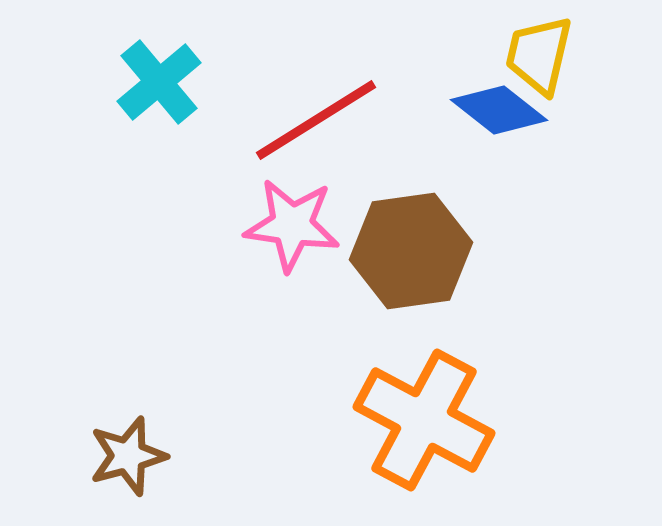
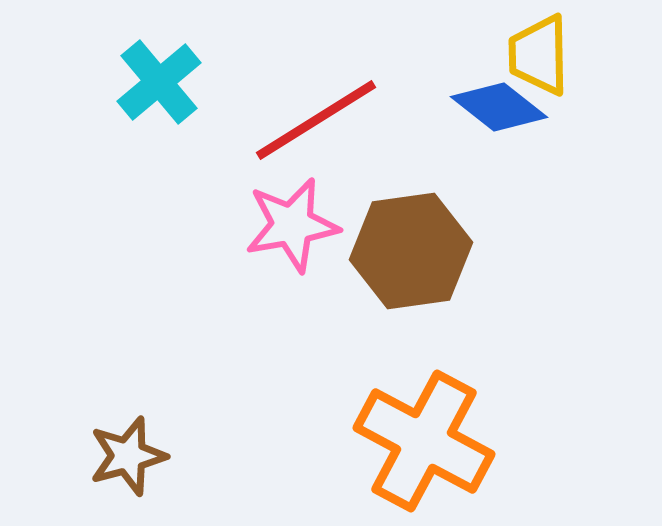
yellow trapezoid: rotated 14 degrees counterclockwise
blue diamond: moved 3 px up
pink star: rotated 18 degrees counterclockwise
orange cross: moved 21 px down
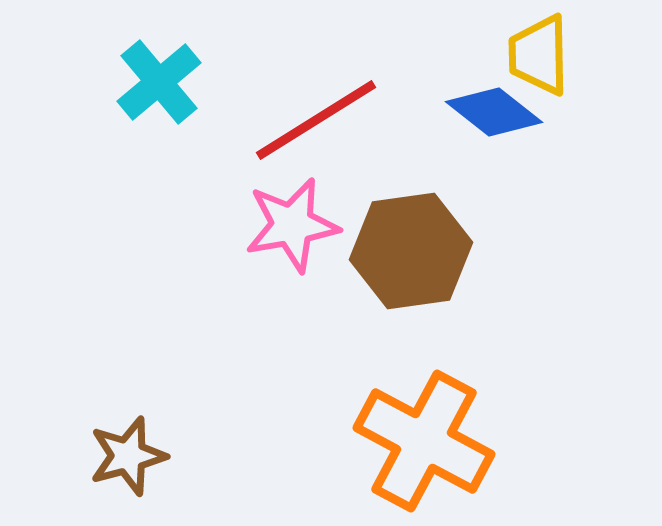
blue diamond: moved 5 px left, 5 px down
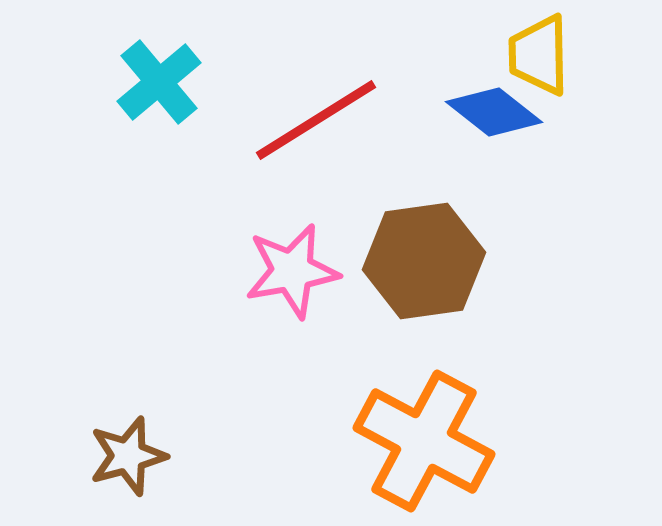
pink star: moved 46 px down
brown hexagon: moved 13 px right, 10 px down
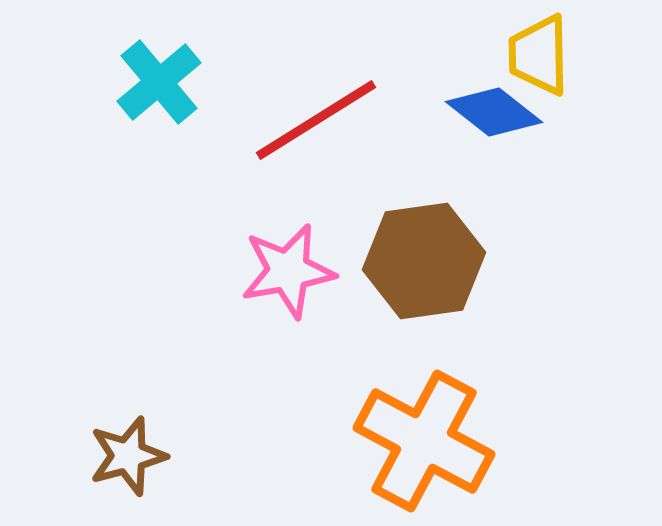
pink star: moved 4 px left
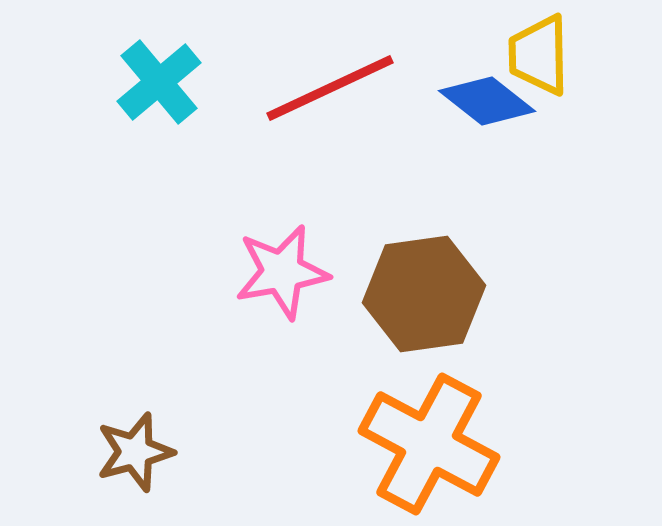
blue diamond: moved 7 px left, 11 px up
red line: moved 14 px right, 32 px up; rotated 7 degrees clockwise
brown hexagon: moved 33 px down
pink star: moved 6 px left, 1 px down
orange cross: moved 5 px right, 3 px down
brown star: moved 7 px right, 4 px up
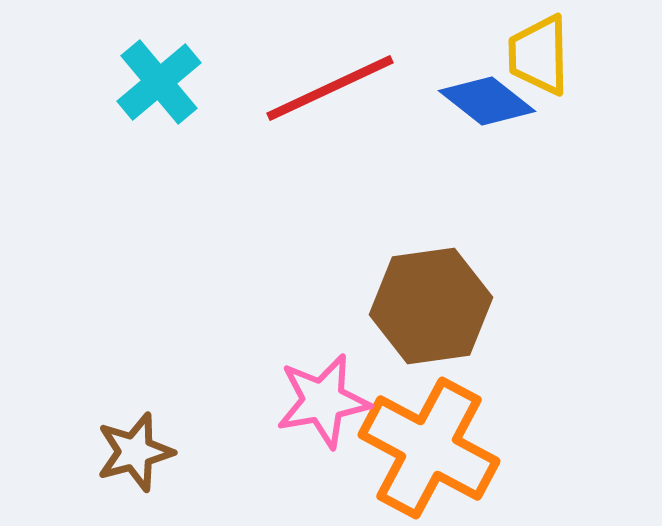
pink star: moved 41 px right, 129 px down
brown hexagon: moved 7 px right, 12 px down
orange cross: moved 4 px down
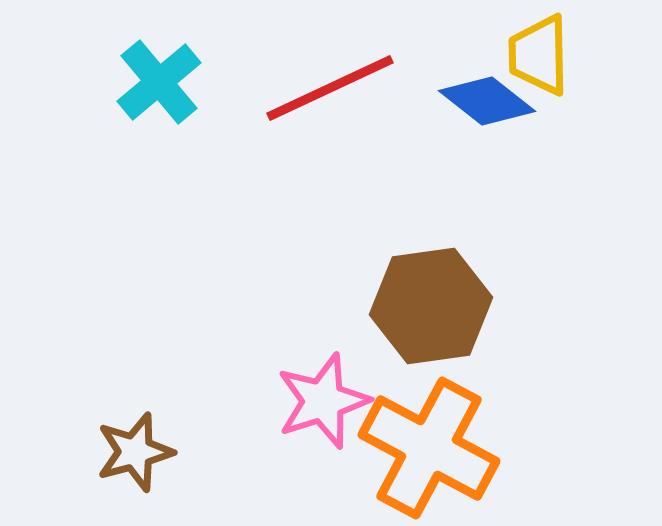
pink star: rotated 8 degrees counterclockwise
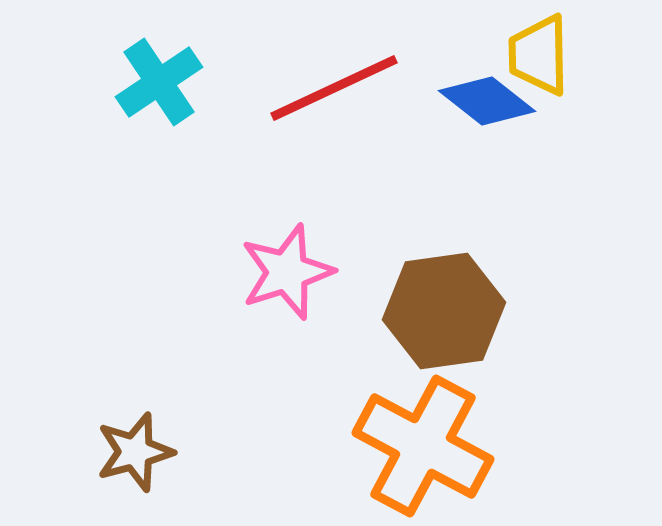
cyan cross: rotated 6 degrees clockwise
red line: moved 4 px right
brown hexagon: moved 13 px right, 5 px down
pink star: moved 36 px left, 129 px up
orange cross: moved 6 px left, 2 px up
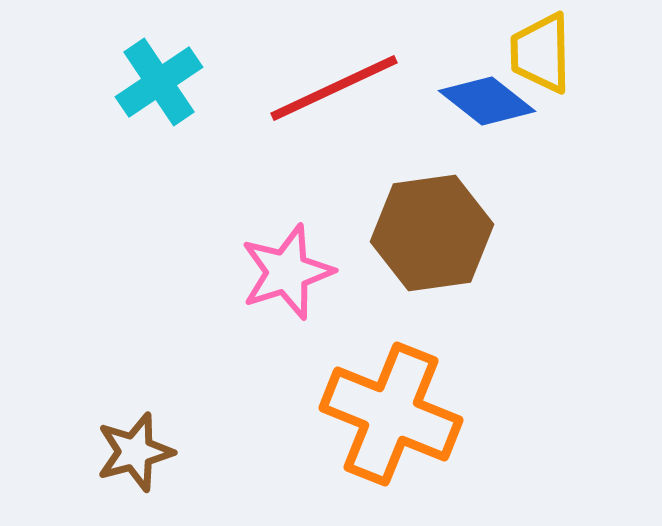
yellow trapezoid: moved 2 px right, 2 px up
brown hexagon: moved 12 px left, 78 px up
orange cross: moved 32 px left, 32 px up; rotated 6 degrees counterclockwise
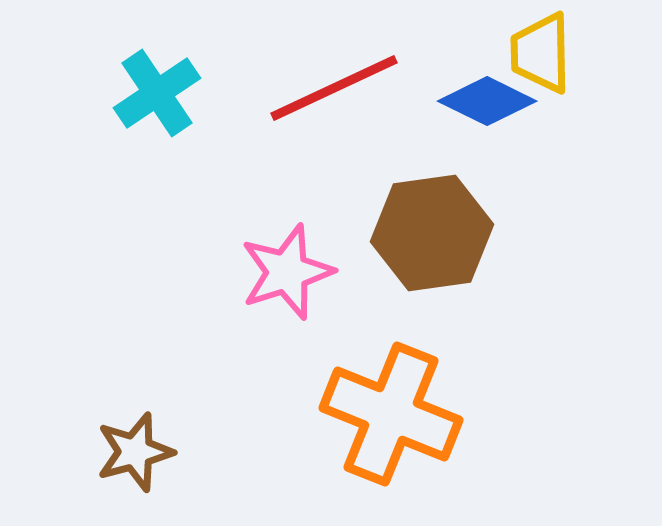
cyan cross: moved 2 px left, 11 px down
blue diamond: rotated 12 degrees counterclockwise
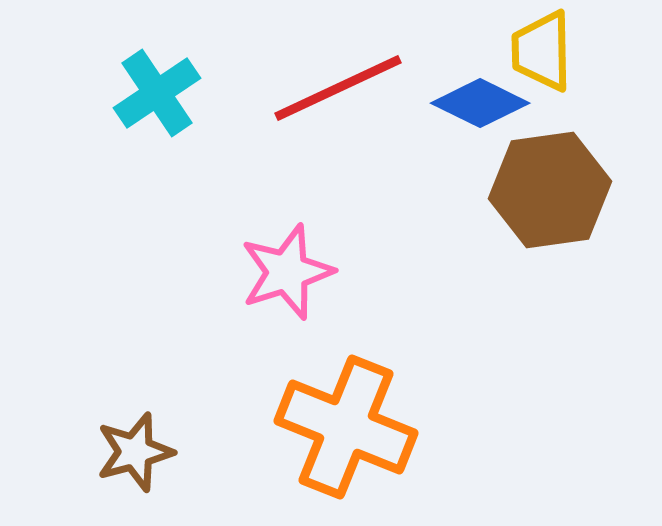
yellow trapezoid: moved 1 px right, 2 px up
red line: moved 4 px right
blue diamond: moved 7 px left, 2 px down
brown hexagon: moved 118 px right, 43 px up
orange cross: moved 45 px left, 13 px down
